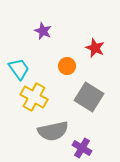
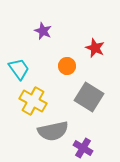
yellow cross: moved 1 px left, 4 px down
purple cross: moved 1 px right
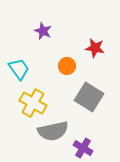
red star: rotated 12 degrees counterclockwise
yellow cross: moved 2 px down
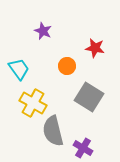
gray semicircle: rotated 88 degrees clockwise
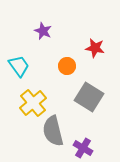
cyan trapezoid: moved 3 px up
yellow cross: rotated 20 degrees clockwise
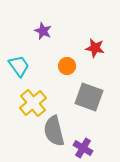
gray square: rotated 12 degrees counterclockwise
gray semicircle: moved 1 px right
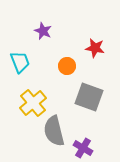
cyan trapezoid: moved 1 px right, 4 px up; rotated 15 degrees clockwise
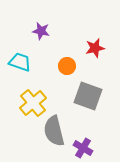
purple star: moved 2 px left; rotated 12 degrees counterclockwise
red star: rotated 24 degrees counterclockwise
cyan trapezoid: rotated 50 degrees counterclockwise
gray square: moved 1 px left, 1 px up
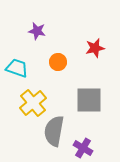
purple star: moved 4 px left
cyan trapezoid: moved 3 px left, 6 px down
orange circle: moved 9 px left, 4 px up
gray square: moved 1 px right, 4 px down; rotated 20 degrees counterclockwise
gray semicircle: rotated 24 degrees clockwise
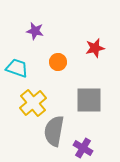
purple star: moved 2 px left
